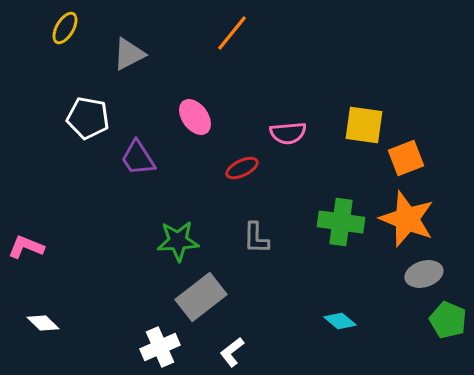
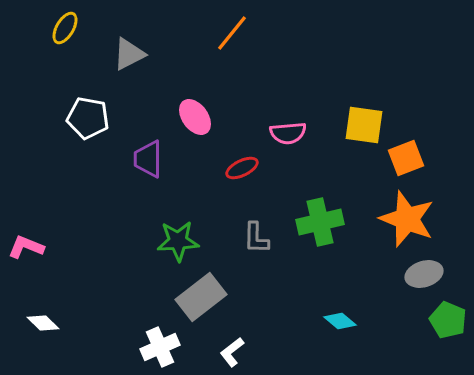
purple trapezoid: moved 10 px right, 1 px down; rotated 33 degrees clockwise
green cross: moved 21 px left; rotated 21 degrees counterclockwise
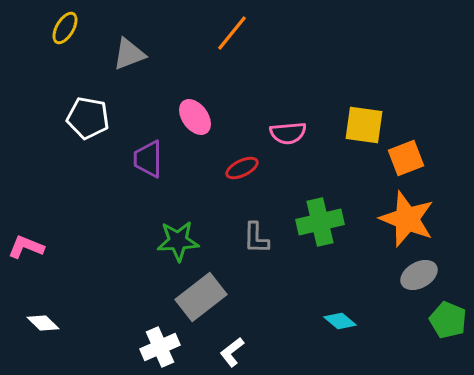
gray triangle: rotated 6 degrees clockwise
gray ellipse: moved 5 px left, 1 px down; rotated 12 degrees counterclockwise
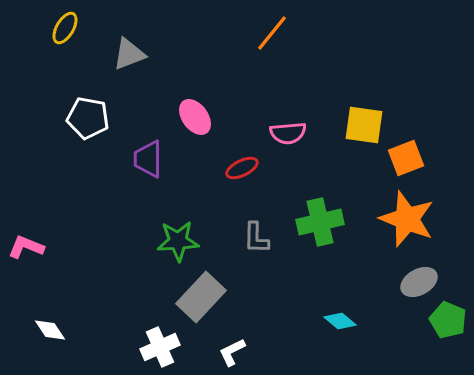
orange line: moved 40 px right
gray ellipse: moved 7 px down
gray rectangle: rotated 9 degrees counterclockwise
white diamond: moved 7 px right, 7 px down; rotated 12 degrees clockwise
white L-shape: rotated 12 degrees clockwise
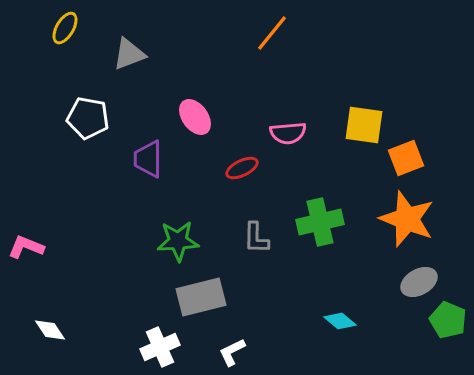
gray rectangle: rotated 33 degrees clockwise
